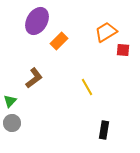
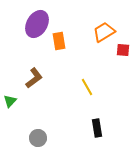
purple ellipse: moved 3 px down
orange trapezoid: moved 2 px left
orange rectangle: rotated 54 degrees counterclockwise
gray circle: moved 26 px right, 15 px down
black rectangle: moved 7 px left, 2 px up; rotated 18 degrees counterclockwise
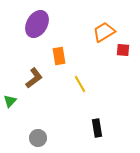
orange rectangle: moved 15 px down
yellow line: moved 7 px left, 3 px up
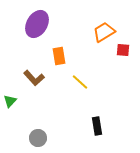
brown L-shape: rotated 85 degrees clockwise
yellow line: moved 2 px up; rotated 18 degrees counterclockwise
black rectangle: moved 2 px up
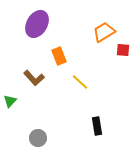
orange rectangle: rotated 12 degrees counterclockwise
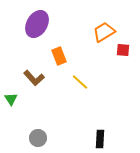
green triangle: moved 1 px right, 2 px up; rotated 16 degrees counterclockwise
black rectangle: moved 3 px right, 13 px down; rotated 12 degrees clockwise
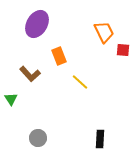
orange trapezoid: rotated 95 degrees clockwise
brown L-shape: moved 4 px left, 4 px up
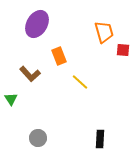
orange trapezoid: rotated 10 degrees clockwise
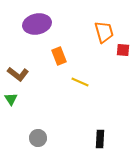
purple ellipse: rotated 48 degrees clockwise
brown L-shape: moved 12 px left; rotated 10 degrees counterclockwise
yellow line: rotated 18 degrees counterclockwise
